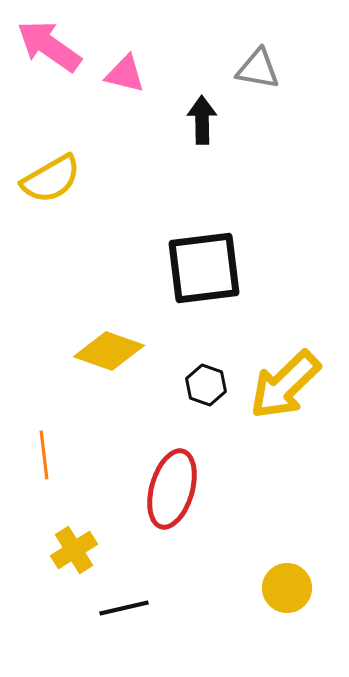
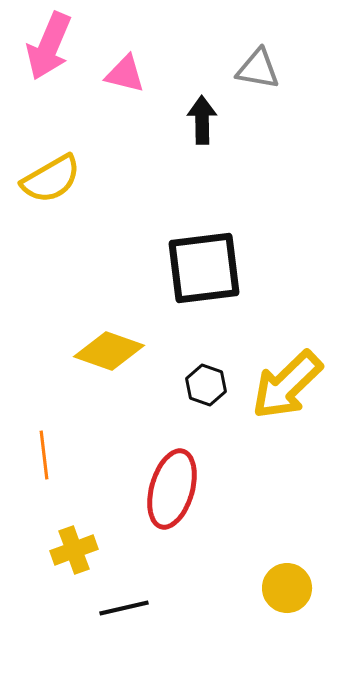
pink arrow: rotated 102 degrees counterclockwise
yellow arrow: moved 2 px right
yellow cross: rotated 12 degrees clockwise
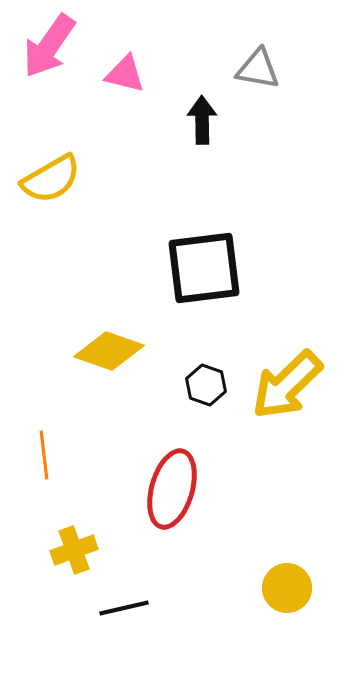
pink arrow: rotated 12 degrees clockwise
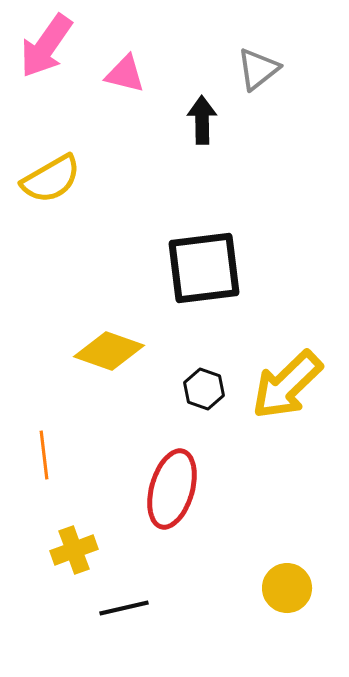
pink arrow: moved 3 px left
gray triangle: rotated 48 degrees counterclockwise
black hexagon: moved 2 px left, 4 px down
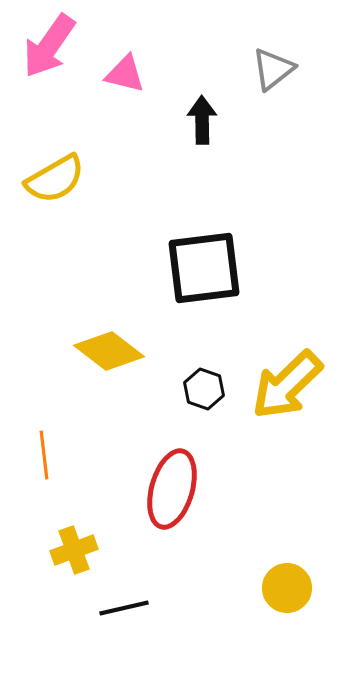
pink arrow: moved 3 px right
gray triangle: moved 15 px right
yellow semicircle: moved 4 px right
yellow diamond: rotated 18 degrees clockwise
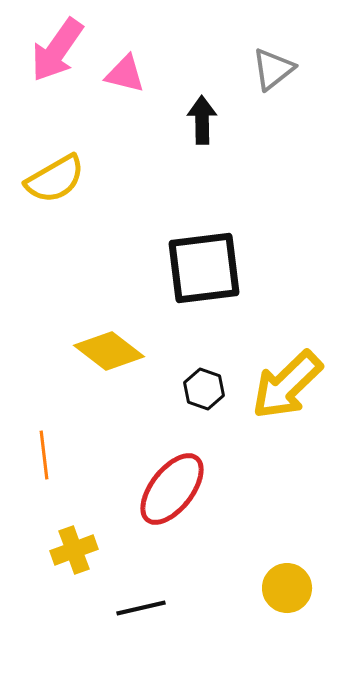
pink arrow: moved 8 px right, 4 px down
red ellipse: rotated 22 degrees clockwise
black line: moved 17 px right
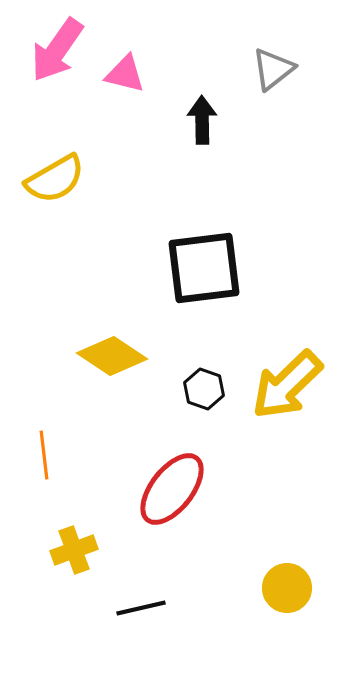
yellow diamond: moved 3 px right, 5 px down; rotated 4 degrees counterclockwise
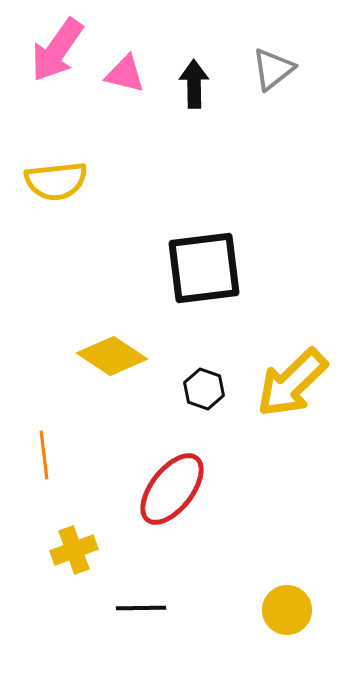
black arrow: moved 8 px left, 36 px up
yellow semicircle: moved 1 px right, 2 px down; rotated 24 degrees clockwise
yellow arrow: moved 5 px right, 2 px up
yellow circle: moved 22 px down
black line: rotated 12 degrees clockwise
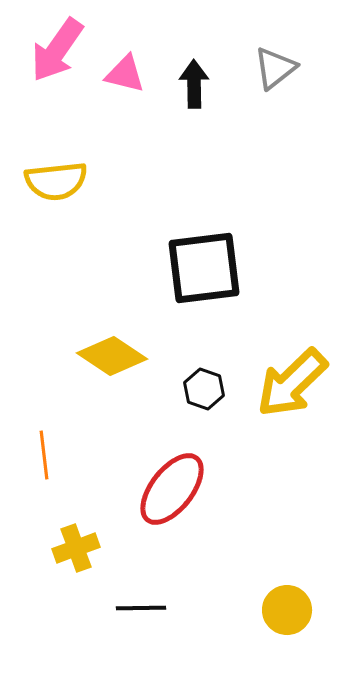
gray triangle: moved 2 px right, 1 px up
yellow cross: moved 2 px right, 2 px up
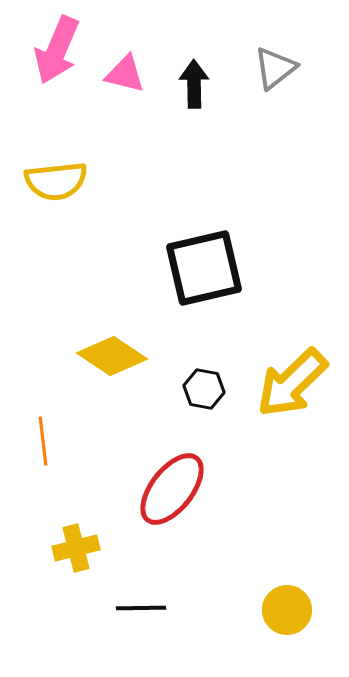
pink arrow: rotated 12 degrees counterclockwise
black square: rotated 6 degrees counterclockwise
black hexagon: rotated 9 degrees counterclockwise
orange line: moved 1 px left, 14 px up
yellow cross: rotated 6 degrees clockwise
